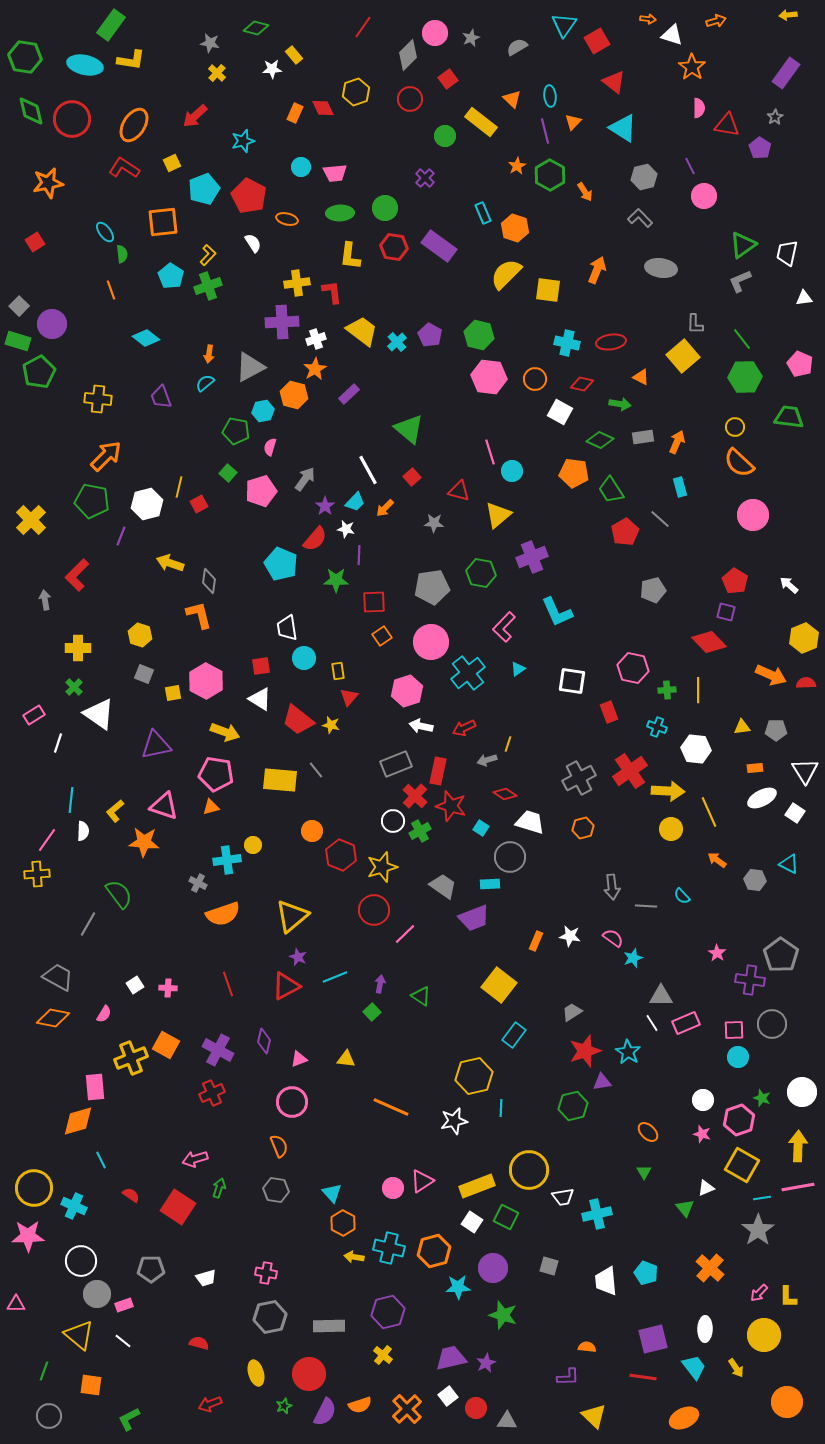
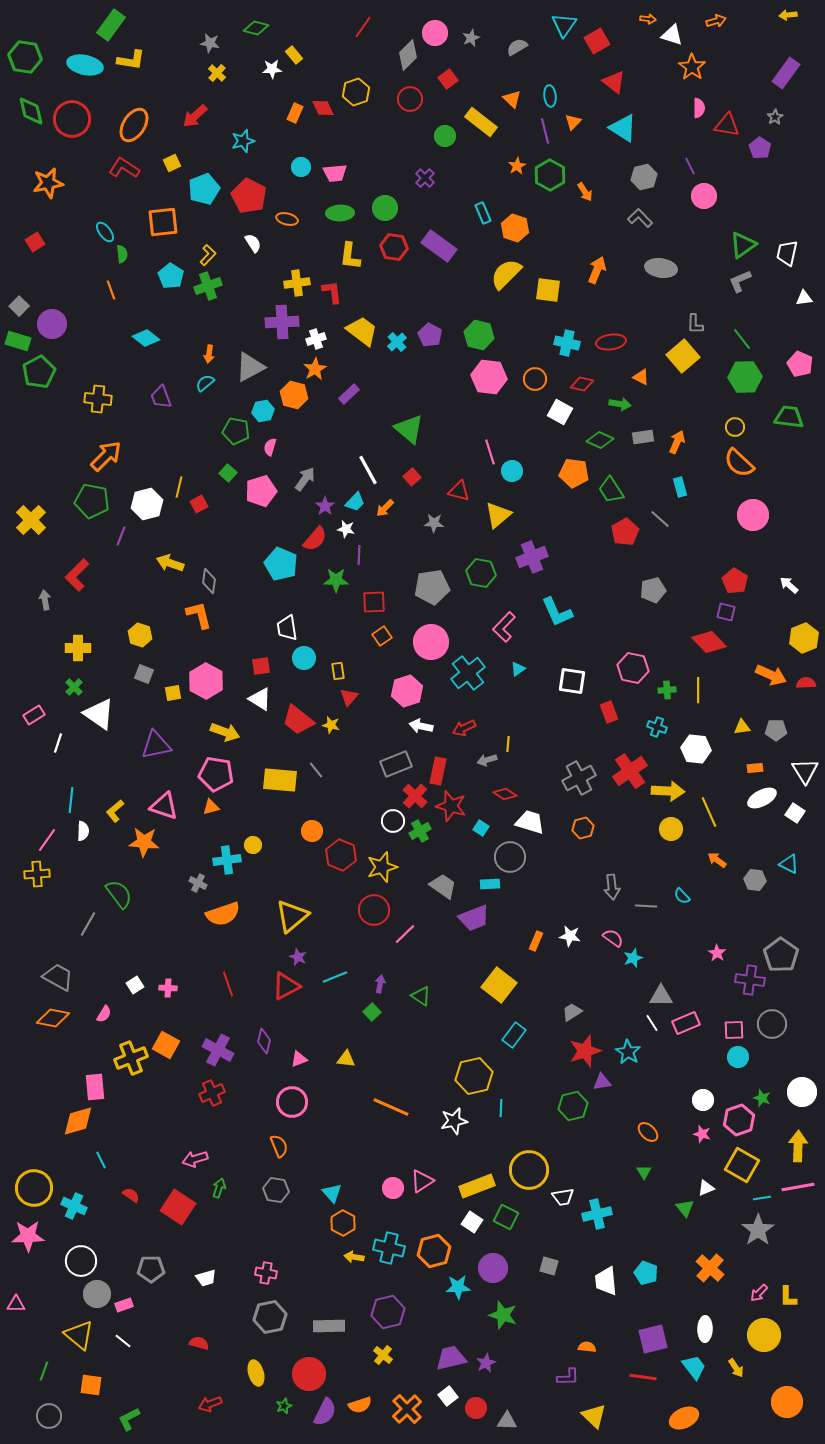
yellow line at (508, 744): rotated 14 degrees counterclockwise
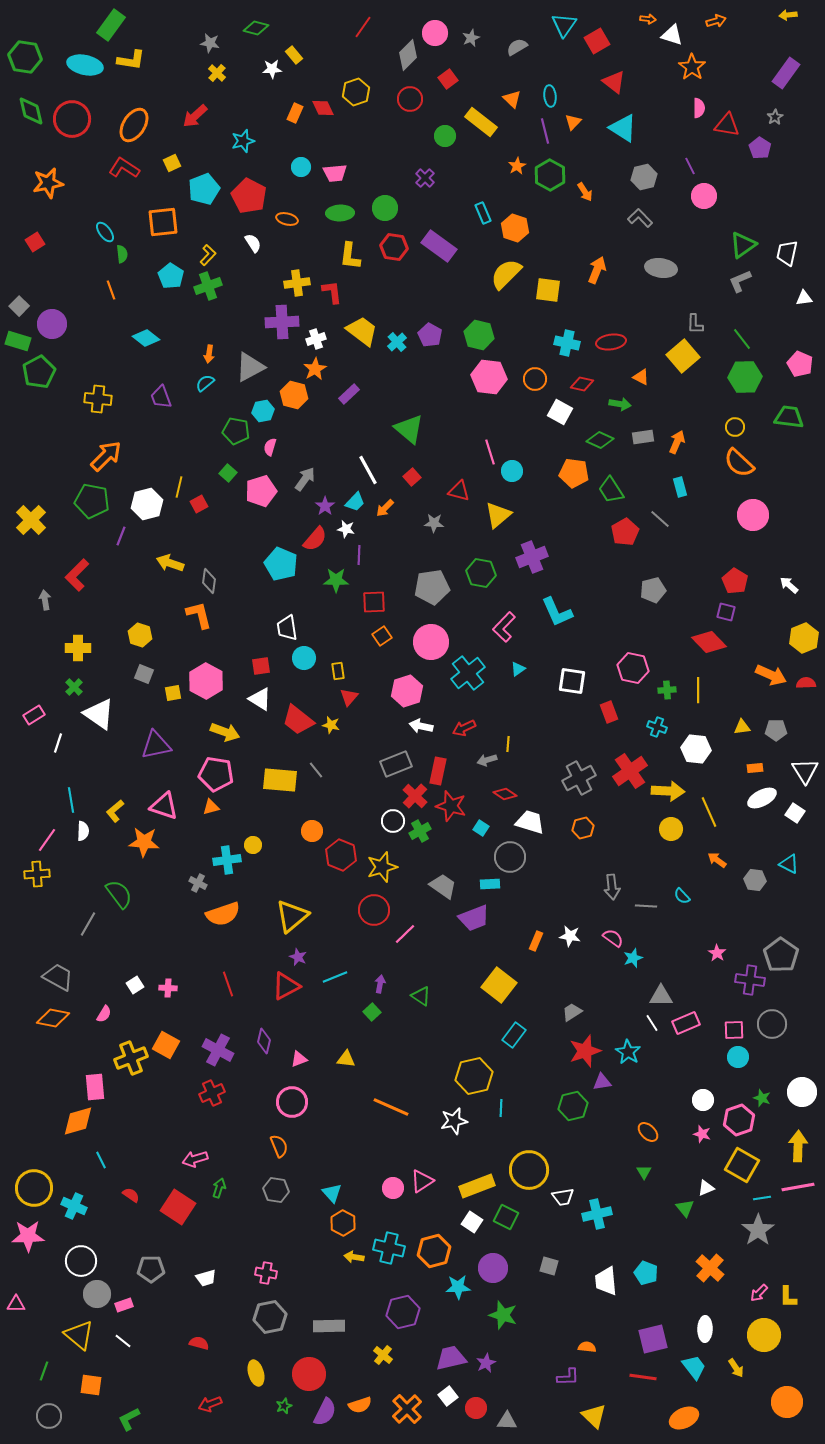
cyan line at (71, 800): rotated 15 degrees counterclockwise
purple hexagon at (388, 1312): moved 15 px right
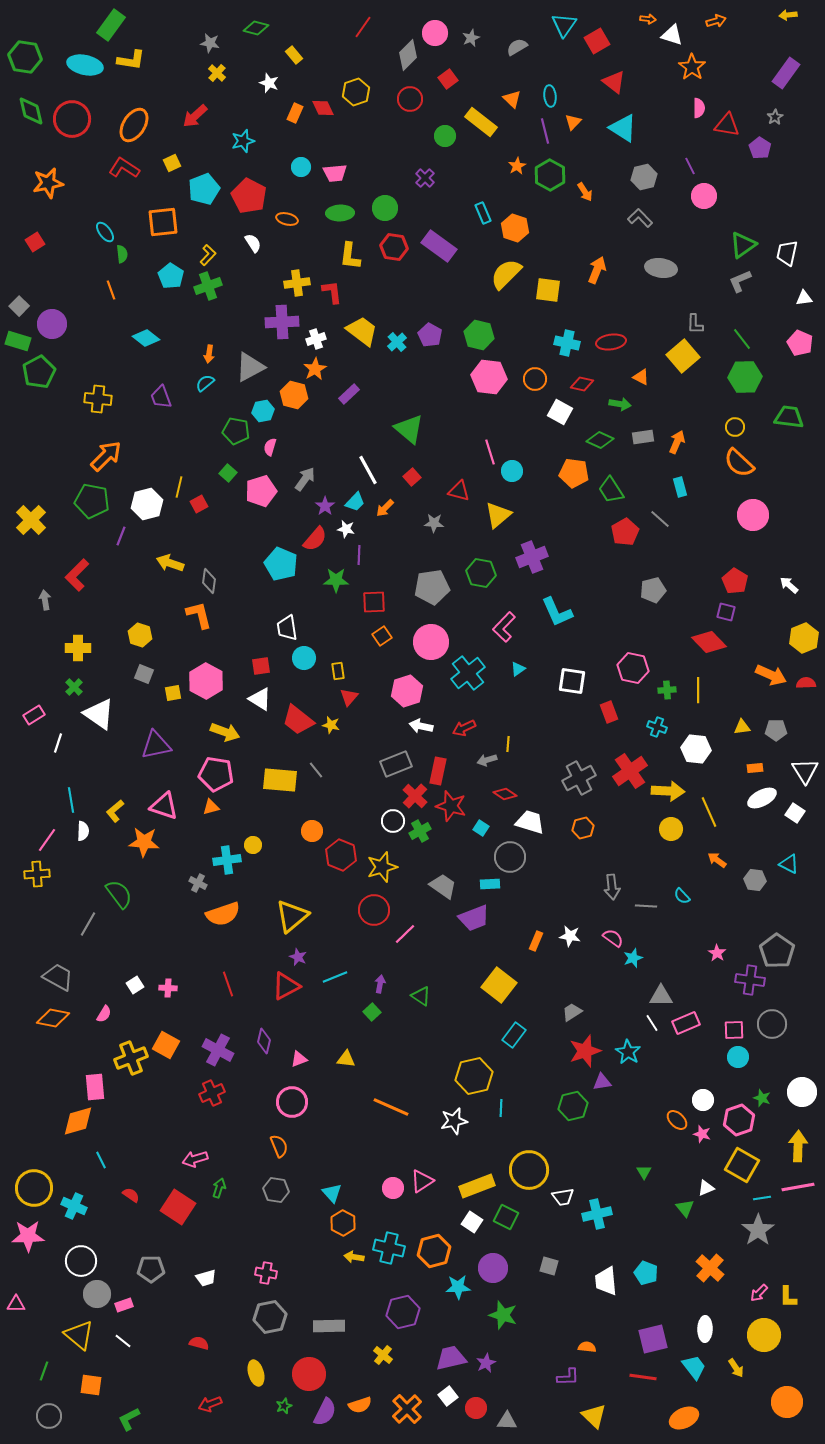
white star at (272, 69): moved 3 px left, 14 px down; rotated 24 degrees clockwise
pink pentagon at (800, 364): moved 21 px up
gray pentagon at (781, 955): moved 4 px left, 4 px up
orange ellipse at (648, 1132): moved 29 px right, 12 px up
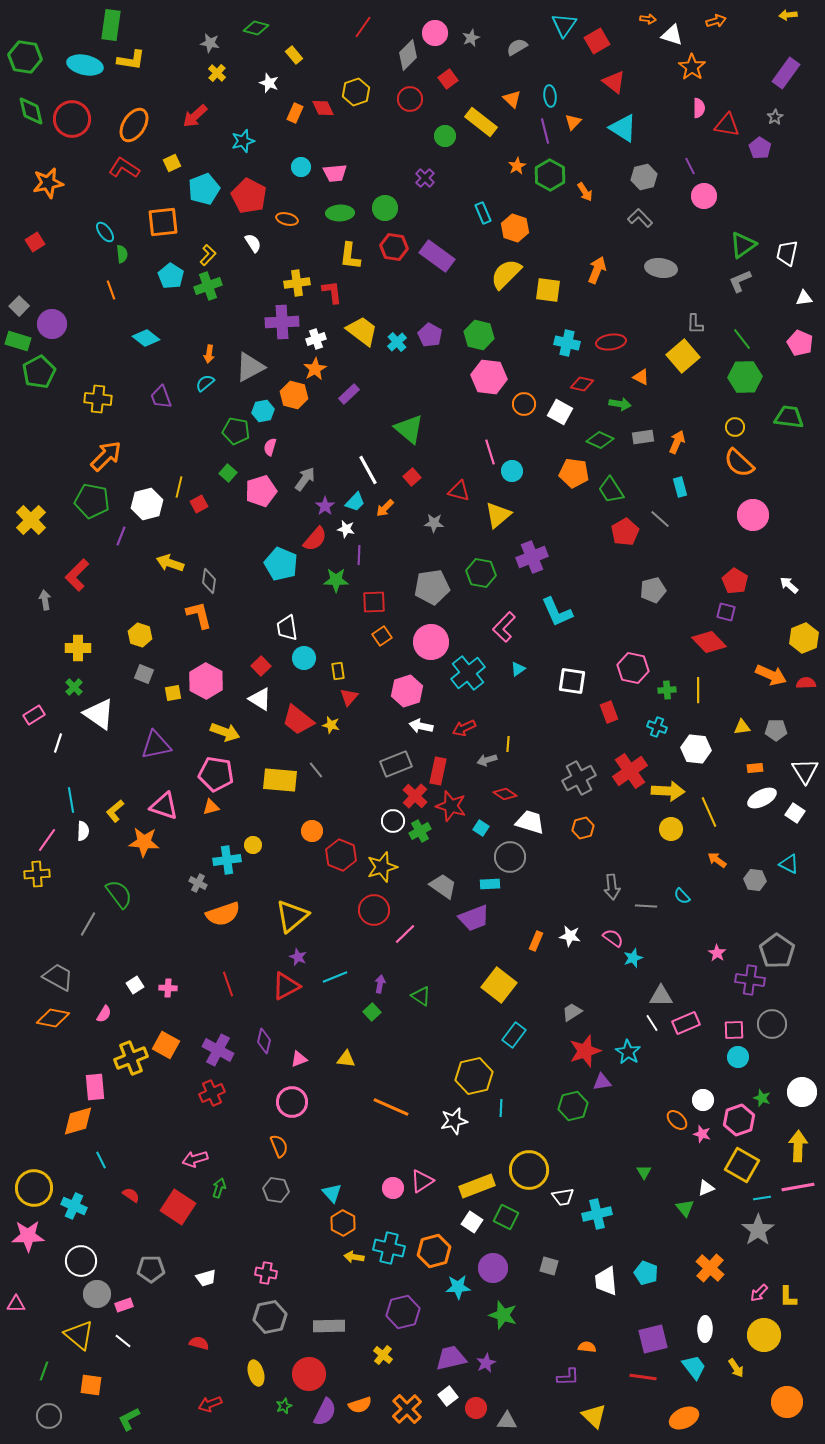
green rectangle at (111, 25): rotated 28 degrees counterclockwise
purple rectangle at (439, 246): moved 2 px left, 10 px down
orange circle at (535, 379): moved 11 px left, 25 px down
red square at (261, 666): rotated 36 degrees counterclockwise
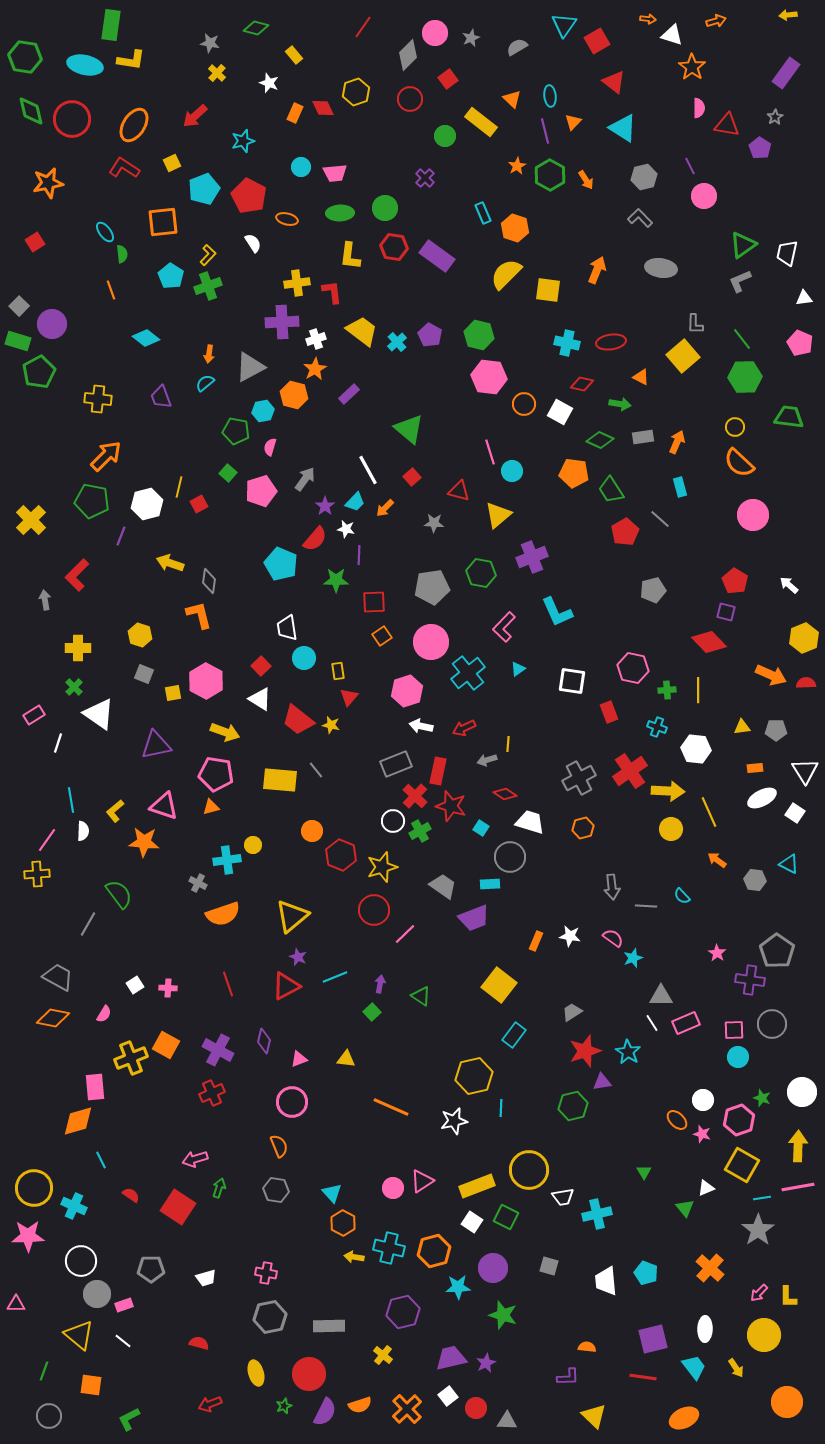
orange arrow at (585, 192): moved 1 px right, 12 px up
